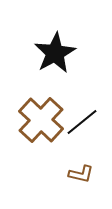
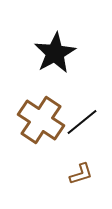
brown cross: rotated 9 degrees counterclockwise
brown L-shape: rotated 30 degrees counterclockwise
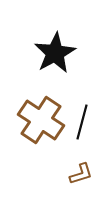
black line: rotated 36 degrees counterclockwise
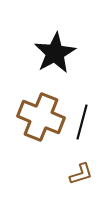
brown cross: moved 3 px up; rotated 12 degrees counterclockwise
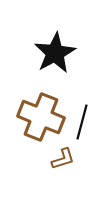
brown L-shape: moved 18 px left, 15 px up
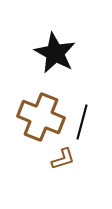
black star: rotated 15 degrees counterclockwise
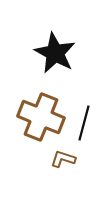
black line: moved 2 px right, 1 px down
brown L-shape: rotated 145 degrees counterclockwise
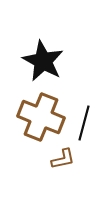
black star: moved 12 px left, 8 px down
brown L-shape: rotated 150 degrees clockwise
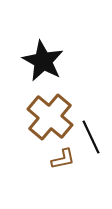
brown cross: moved 9 px right; rotated 18 degrees clockwise
black line: moved 7 px right, 14 px down; rotated 40 degrees counterclockwise
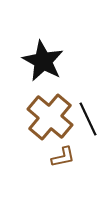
black line: moved 3 px left, 18 px up
brown L-shape: moved 2 px up
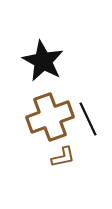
brown cross: rotated 30 degrees clockwise
